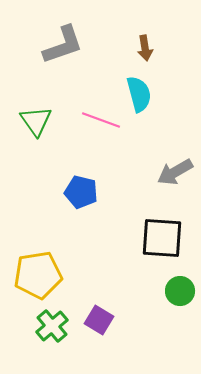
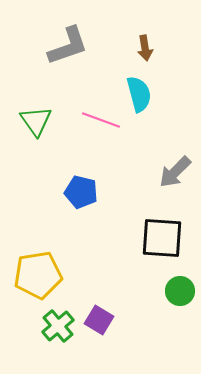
gray L-shape: moved 5 px right, 1 px down
gray arrow: rotated 15 degrees counterclockwise
green cross: moved 6 px right
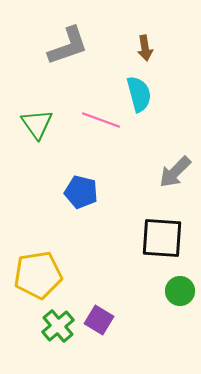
green triangle: moved 1 px right, 3 px down
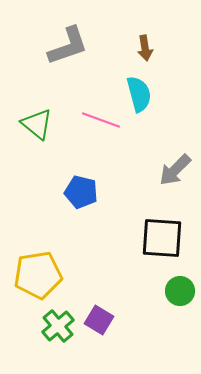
green triangle: rotated 16 degrees counterclockwise
gray arrow: moved 2 px up
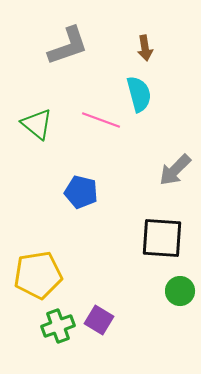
green cross: rotated 20 degrees clockwise
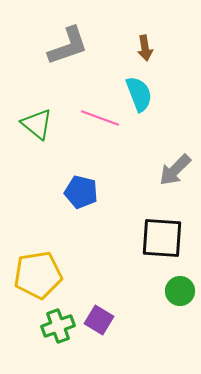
cyan semicircle: rotated 6 degrees counterclockwise
pink line: moved 1 px left, 2 px up
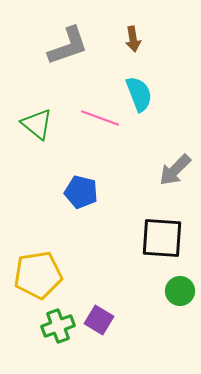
brown arrow: moved 12 px left, 9 px up
